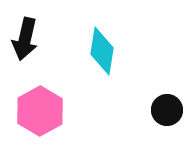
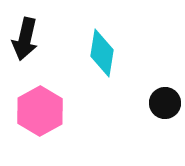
cyan diamond: moved 2 px down
black circle: moved 2 px left, 7 px up
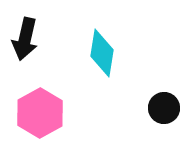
black circle: moved 1 px left, 5 px down
pink hexagon: moved 2 px down
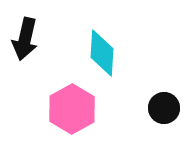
cyan diamond: rotated 6 degrees counterclockwise
pink hexagon: moved 32 px right, 4 px up
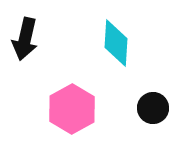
cyan diamond: moved 14 px right, 10 px up
black circle: moved 11 px left
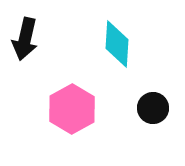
cyan diamond: moved 1 px right, 1 px down
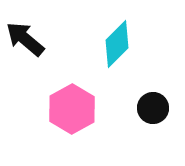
black arrow: rotated 117 degrees clockwise
cyan diamond: rotated 42 degrees clockwise
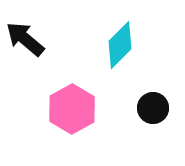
cyan diamond: moved 3 px right, 1 px down
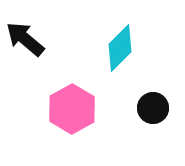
cyan diamond: moved 3 px down
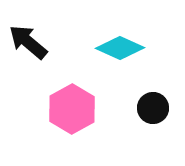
black arrow: moved 3 px right, 3 px down
cyan diamond: rotated 69 degrees clockwise
